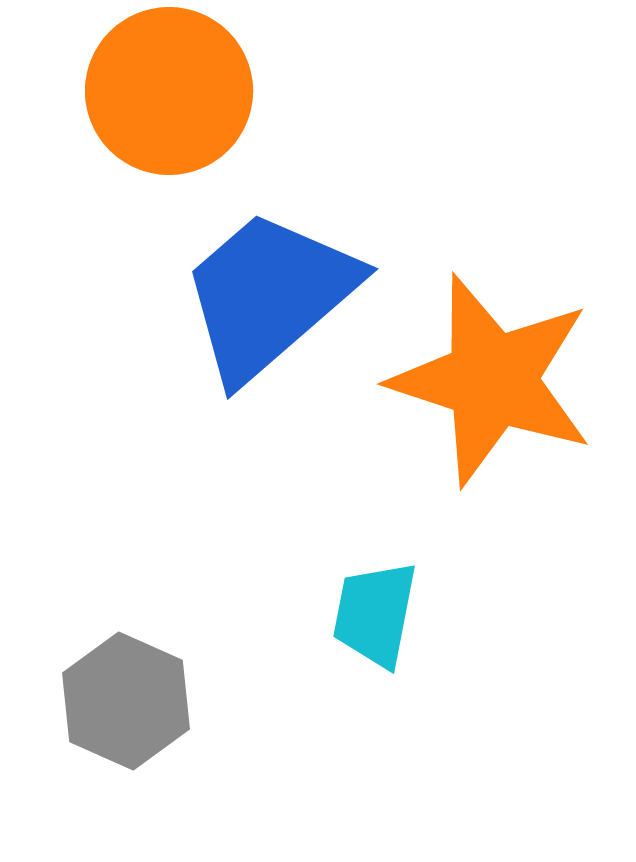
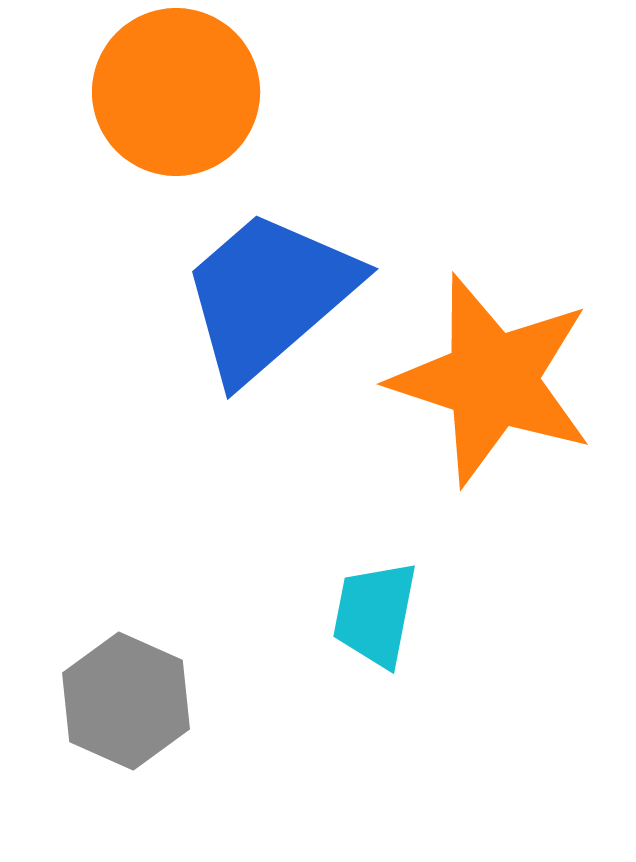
orange circle: moved 7 px right, 1 px down
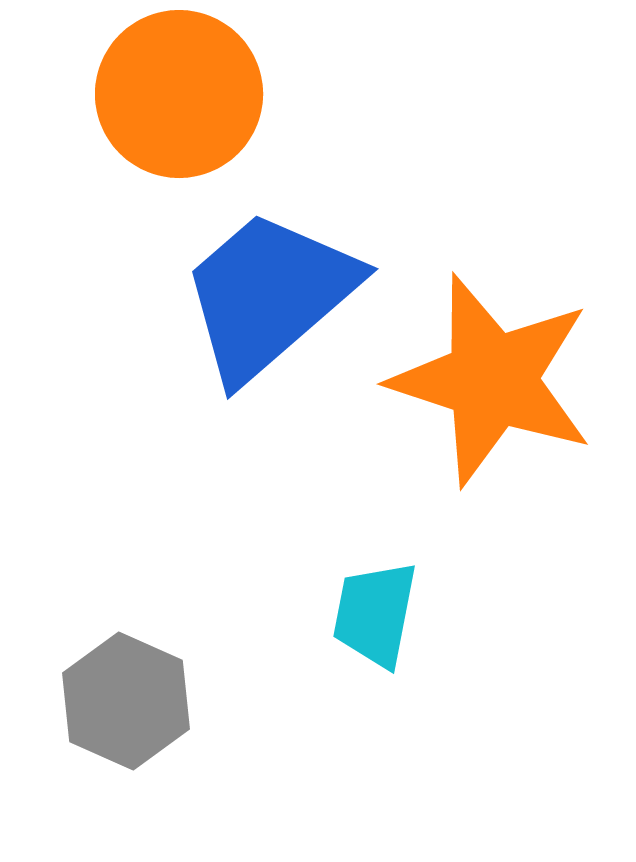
orange circle: moved 3 px right, 2 px down
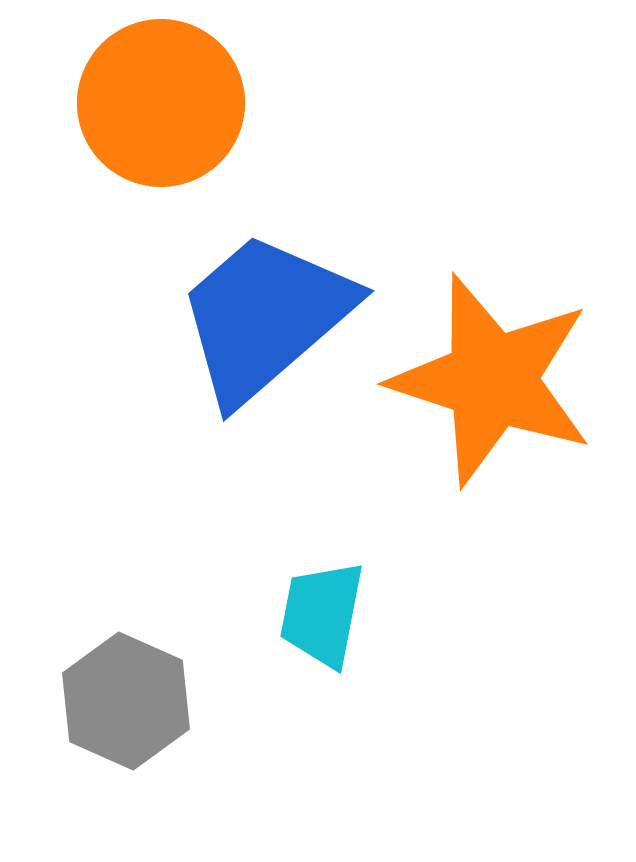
orange circle: moved 18 px left, 9 px down
blue trapezoid: moved 4 px left, 22 px down
cyan trapezoid: moved 53 px left
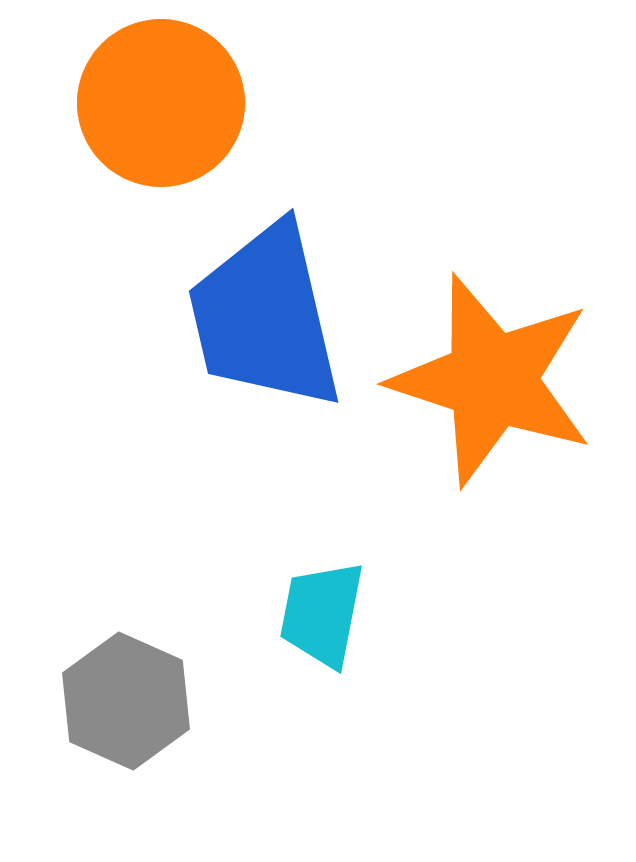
blue trapezoid: rotated 62 degrees counterclockwise
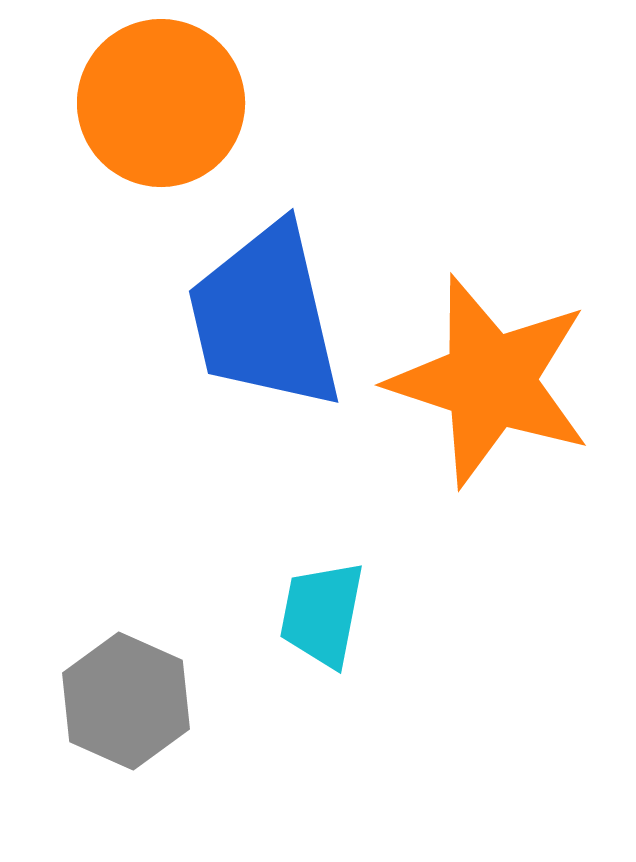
orange star: moved 2 px left, 1 px down
